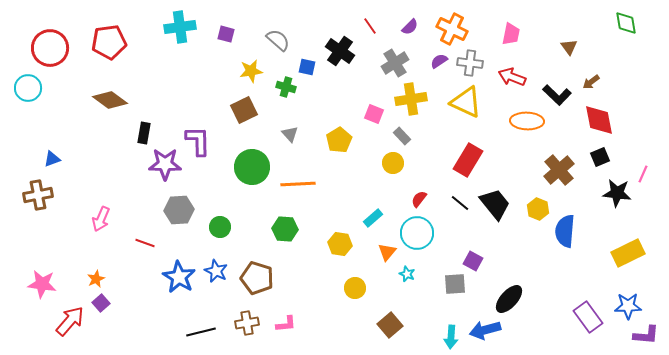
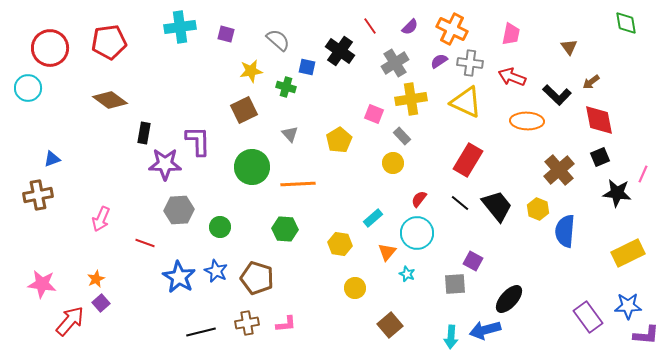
black trapezoid at (495, 204): moved 2 px right, 2 px down
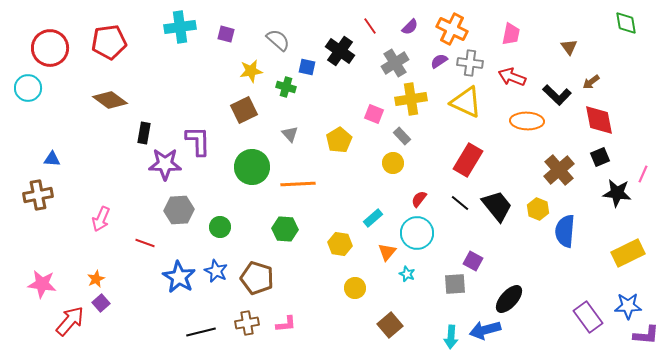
blue triangle at (52, 159): rotated 24 degrees clockwise
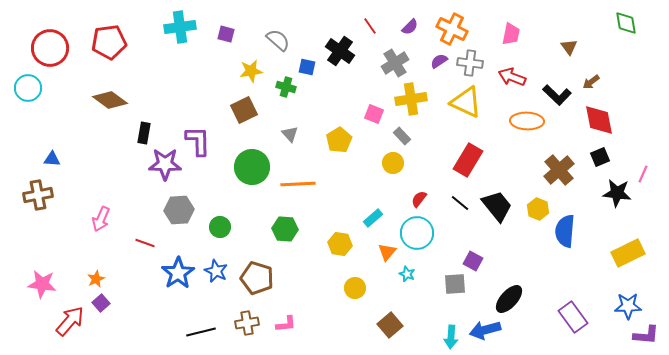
blue star at (179, 277): moved 1 px left, 4 px up; rotated 8 degrees clockwise
purple rectangle at (588, 317): moved 15 px left
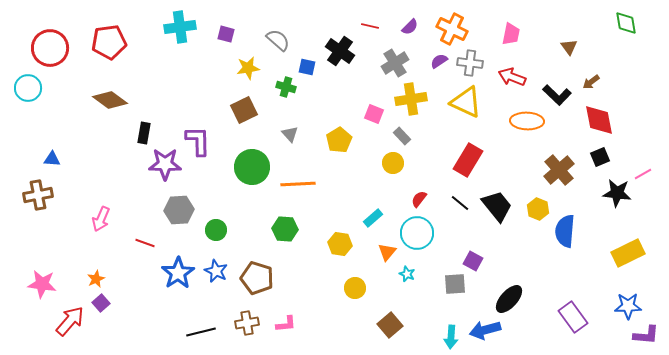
red line at (370, 26): rotated 42 degrees counterclockwise
yellow star at (251, 71): moved 3 px left, 3 px up
pink line at (643, 174): rotated 36 degrees clockwise
green circle at (220, 227): moved 4 px left, 3 px down
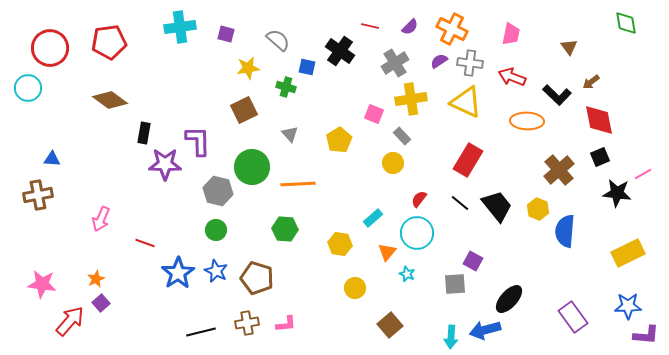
gray hexagon at (179, 210): moved 39 px right, 19 px up; rotated 16 degrees clockwise
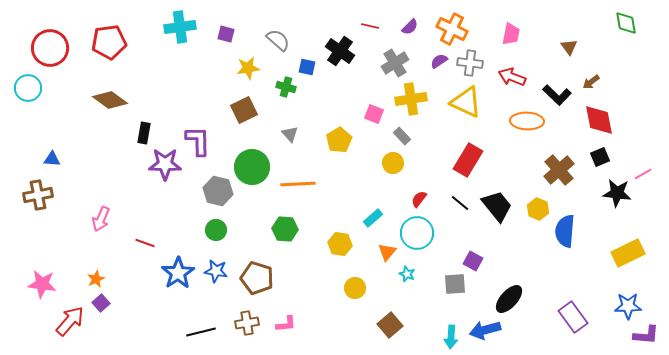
blue star at (216, 271): rotated 15 degrees counterclockwise
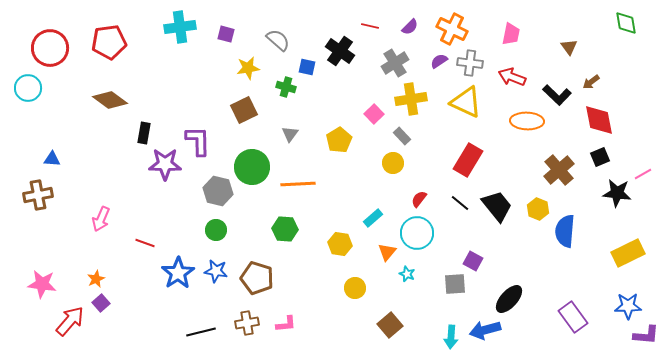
pink square at (374, 114): rotated 24 degrees clockwise
gray triangle at (290, 134): rotated 18 degrees clockwise
